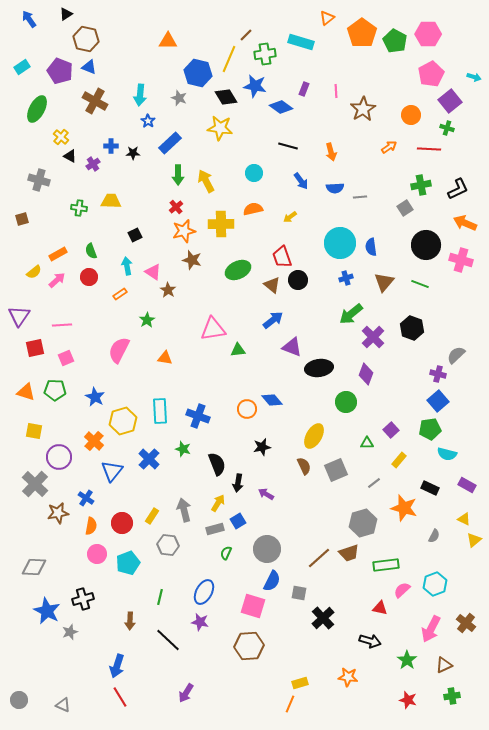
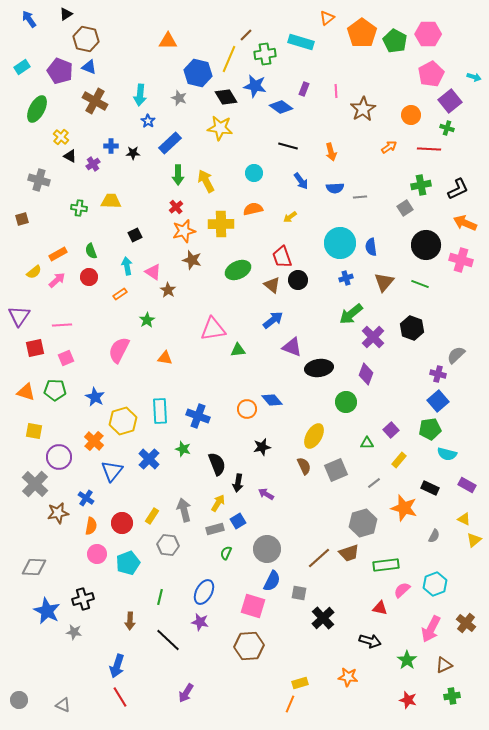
gray star at (70, 632): moved 4 px right; rotated 28 degrees clockwise
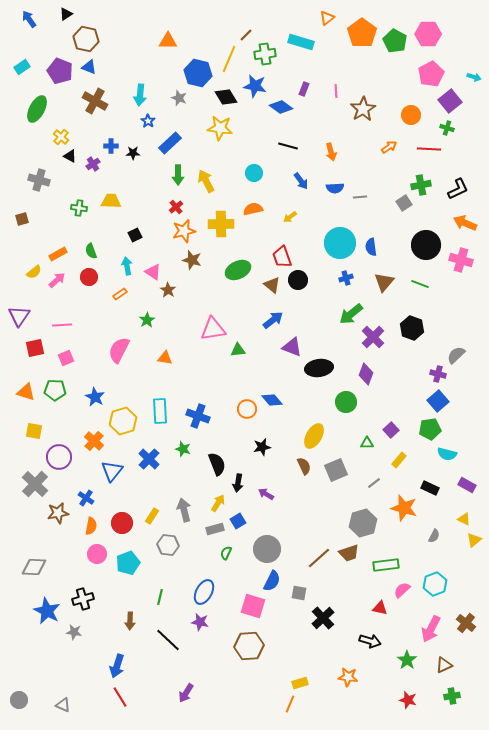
gray square at (405, 208): moved 1 px left, 5 px up
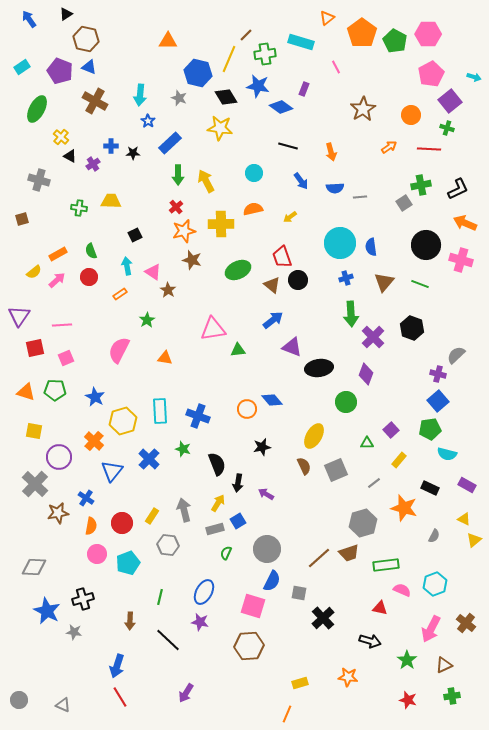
blue star at (255, 86): moved 3 px right
pink line at (336, 91): moved 24 px up; rotated 24 degrees counterclockwise
green arrow at (351, 314): rotated 55 degrees counterclockwise
pink semicircle at (402, 590): rotated 66 degrees clockwise
orange line at (290, 704): moved 3 px left, 10 px down
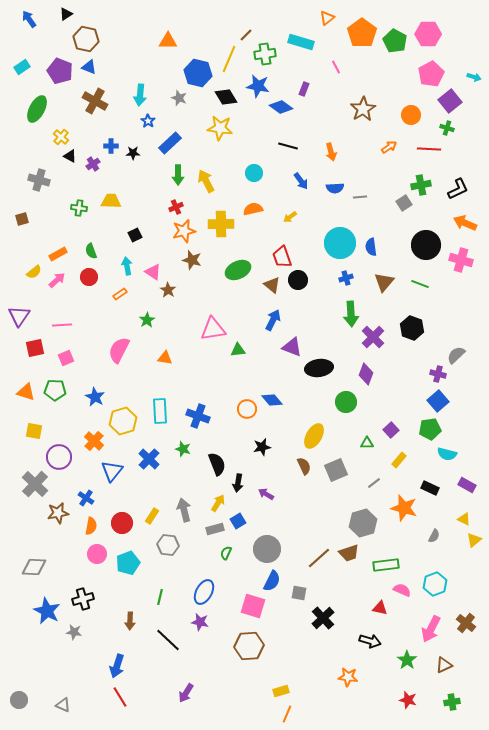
red cross at (176, 207): rotated 16 degrees clockwise
blue arrow at (273, 320): rotated 25 degrees counterclockwise
yellow rectangle at (300, 683): moved 19 px left, 8 px down
green cross at (452, 696): moved 6 px down
